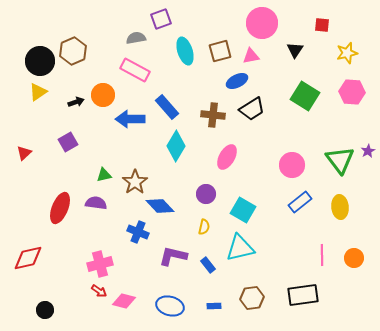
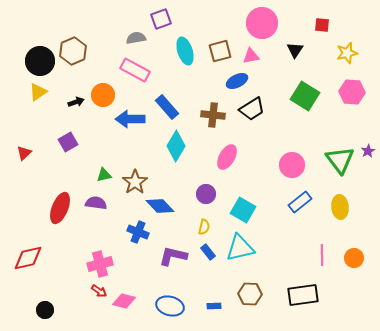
blue rectangle at (208, 265): moved 13 px up
brown hexagon at (252, 298): moved 2 px left, 4 px up; rotated 10 degrees clockwise
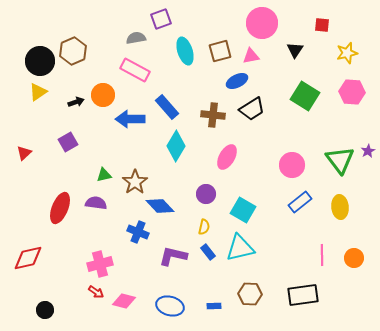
red arrow at (99, 291): moved 3 px left, 1 px down
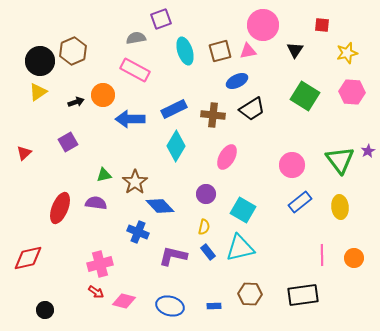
pink circle at (262, 23): moved 1 px right, 2 px down
pink triangle at (251, 56): moved 3 px left, 5 px up
blue rectangle at (167, 107): moved 7 px right, 2 px down; rotated 75 degrees counterclockwise
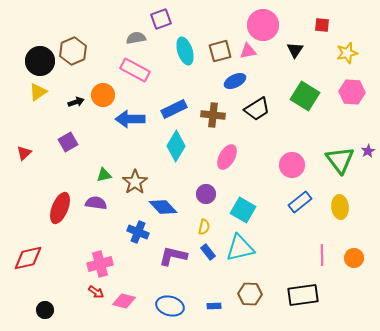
blue ellipse at (237, 81): moved 2 px left
black trapezoid at (252, 109): moved 5 px right
blue diamond at (160, 206): moved 3 px right, 1 px down
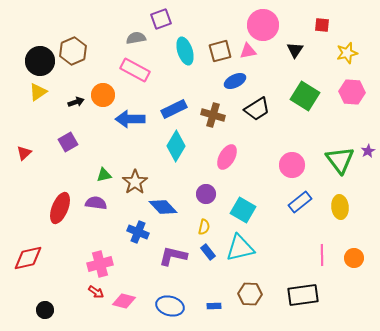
brown cross at (213, 115): rotated 10 degrees clockwise
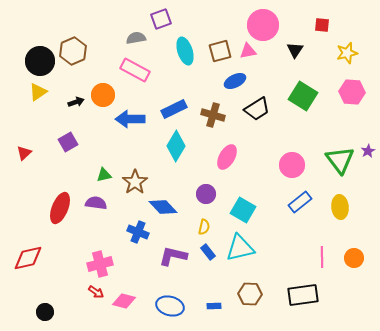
green square at (305, 96): moved 2 px left
pink line at (322, 255): moved 2 px down
black circle at (45, 310): moved 2 px down
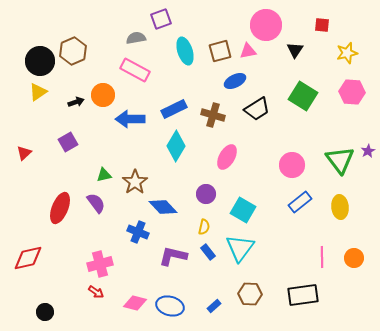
pink circle at (263, 25): moved 3 px right
purple semicircle at (96, 203): rotated 45 degrees clockwise
cyan triangle at (240, 248): rotated 40 degrees counterclockwise
pink diamond at (124, 301): moved 11 px right, 2 px down
blue rectangle at (214, 306): rotated 40 degrees counterclockwise
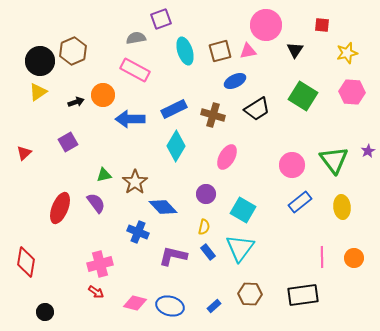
green triangle at (340, 160): moved 6 px left
yellow ellipse at (340, 207): moved 2 px right
red diamond at (28, 258): moved 2 px left, 4 px down; rotated 68 degrees counterclockwise
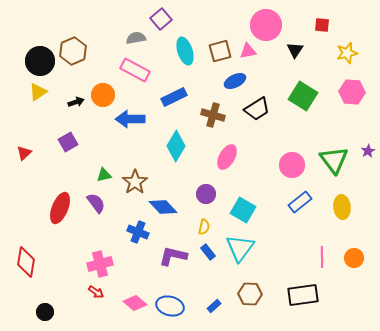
purple square at (161, 19): rotated 20 degrees counterclockwise
blue rectangle at (174, 109): moved 12 px up
pink diamond at (135, 303): rotated 25 degrees clockwise
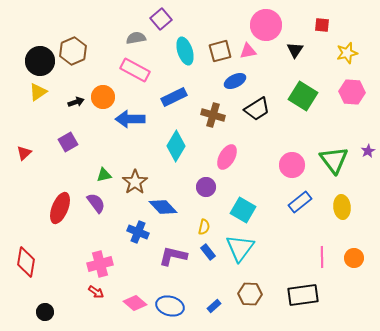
orange circle at (103, 95): moved 2 px down
purple circle at (206, 194): moved 7 px up
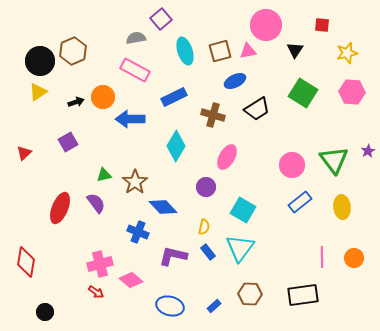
green square at (303, 96): moved 3 px up
pink diamond at (135, 303): moved 4 px left, 23 px up
